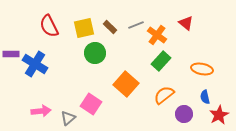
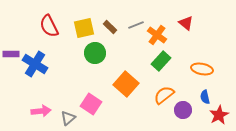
purple circle: moved 1 px left, 4 px up
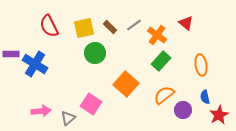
gray line: moved 2 px left; rotated 14 degrees counterclockwise
orange ellipse: moved 1 px left, 4 px up; rotated 70 degrees clockwise
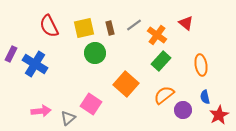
brown rectangle: moved 1 px down; rotated 32 degrees clockwise
purple rectangle: rotated 63 degrees counterclockwise
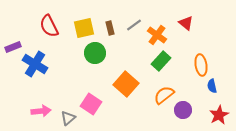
purple rectangle: moved 2 px right, 7 px up; rotated 42 degrees clockwise
blue semicircle: moved 7 px right, 11 px up
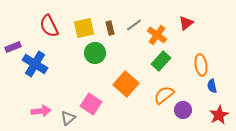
red triangle: rotated 42 degrees clockwise
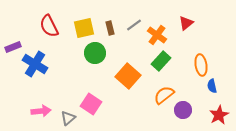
orange square: moved 2 px right, 8 px up
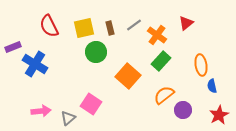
green circle: moved 1 px right, 1 px up
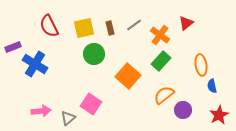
orange cross: moved 3 px right
green circle: moved 2 px left, 2 px down
